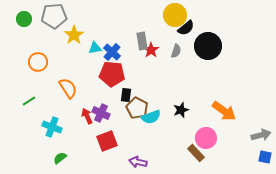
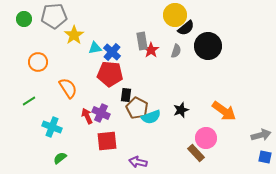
red pentagon: moved 2 px left
red square: rotated 15 degrees clockwise
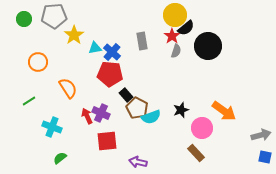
red star: moved 21 px right, 14 px up
black rectangle: rotated 48 degrees counterclockwise
pink circle: moved 4 px left, 10 px up
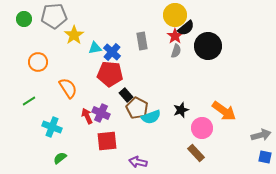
red star: moved 3 px right
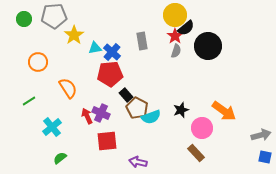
red pentagon: rotated 10 degrees counterclockwise
cyan cross: rotated 30 degrees clockwise
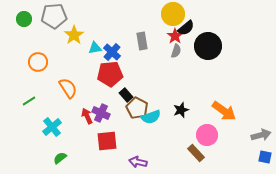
yellow circle: moved 2 px left, 1 px up
pink circle: moved 5 px right, 7 px down
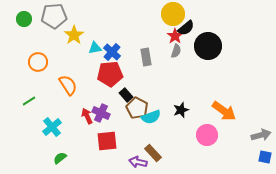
gray rectangle: moved 4 px right, 16 px down
orange semicircle: moved 3 px up
brown rectangle: moved 43 px left
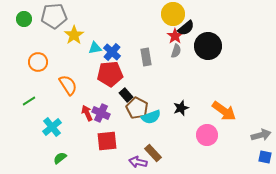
black star: moved 2 px up
red arrow: moved 3 px up
